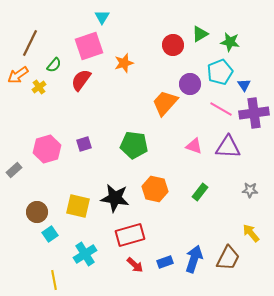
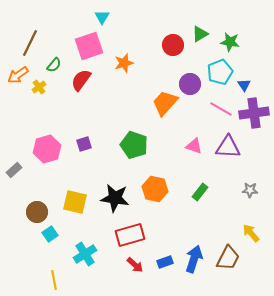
green pentagon: rotated 12 degrees clockwise
yellow square: moved 3 px left, 4 px up
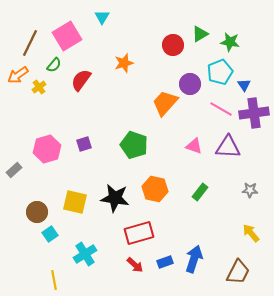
pink square: moved 22 px left, 10 px up; rotated 12 degrees counterclockwise
red rectangle: moved 9 px right, 2 px up
brown trapezoid: moved 10 px right, 14 px down
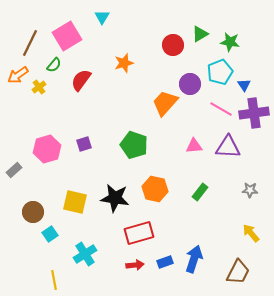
pink triangle: rotated 24 degrees counterclockwise
brown circle: moved 4 px left
red arrow: rotated 48 degrees counterclockwise
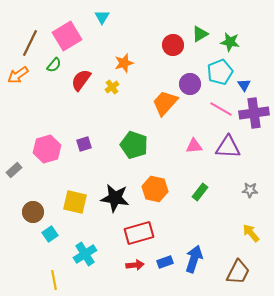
yellow cross: moved 73 px right
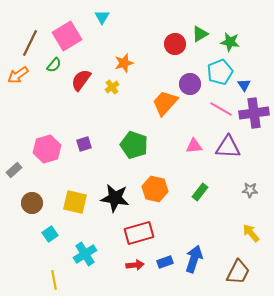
red circle: moved 2 px right, 1 px up
brown circle: moved 1 px left, 9 px up
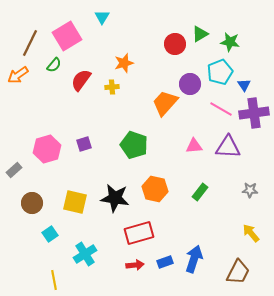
yellow cross: rotated 32 degrees clockwise
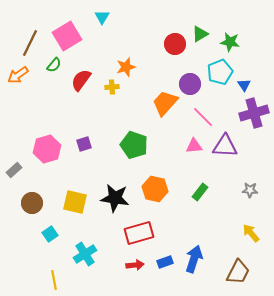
orange star: moved 2 px right, 4 px down
pink line: moved 18 px left, 8 px down; rotated 15 degrees clockwise
purple cross: rotated 8 degrees counterclockwise
purple triangle: moved 3 px left, 1 px up
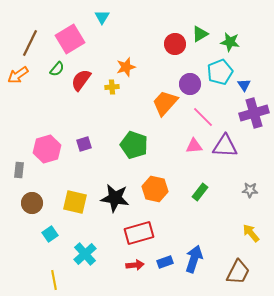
pink square: moved 3 px right, 3 px down
green semicircle: moved 3 px right, 4 px down
gray rectangle: moved 5 px right; rotated 42 degrees counterclockwise
cyan cross: rotated 10 degrees counterclockwise
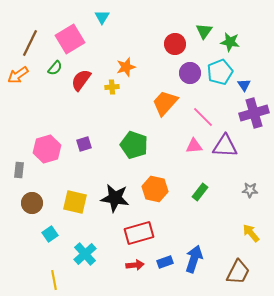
green triangle: moved 4 px right, 3 px up; rotated 24 degrees counterclockwise
green semicircle: moved 2 px left, 1 px up
purple circle: moved 11 px up
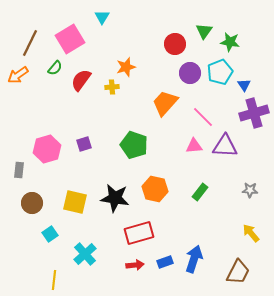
yellow line: rotated 18 degrees clockwise
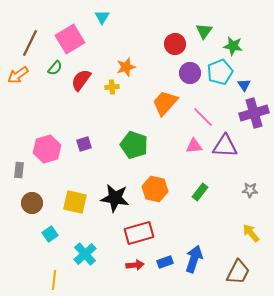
green star: moved 3 px right, 4 px down
